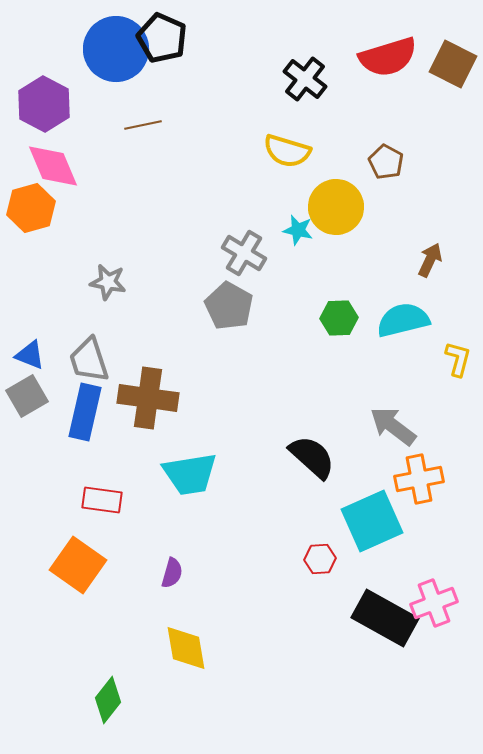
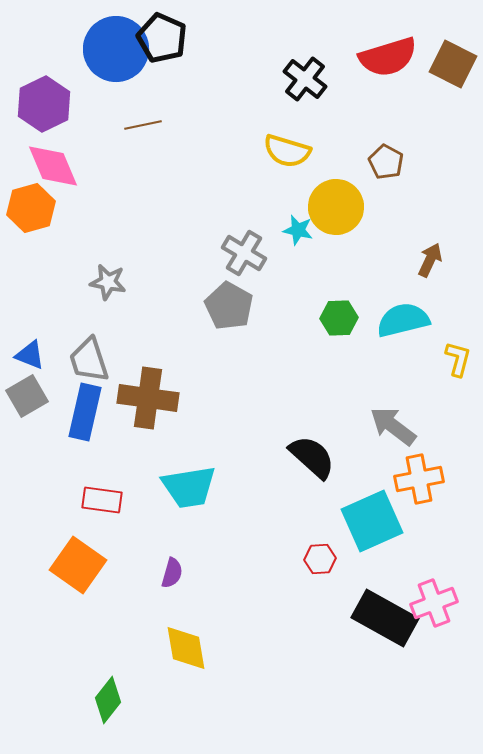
purple hexagon: rotated 6 degrees clockwise
cyan trapezoid: moved 1 px left, 13 px down
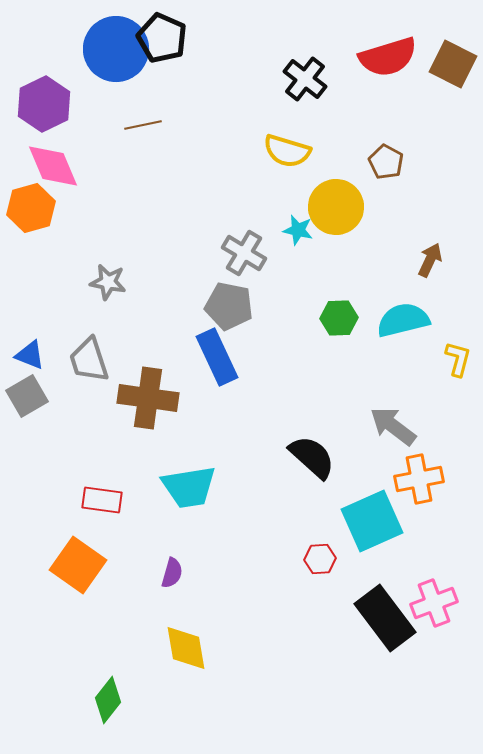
gray pentagon: rotated 18 degrees counterclockwise
blue rectangle: moved 132 px right, 55 px up; rotated 38 degrees counterclockwise
black rectangle: rotated 24 degrees clockwise
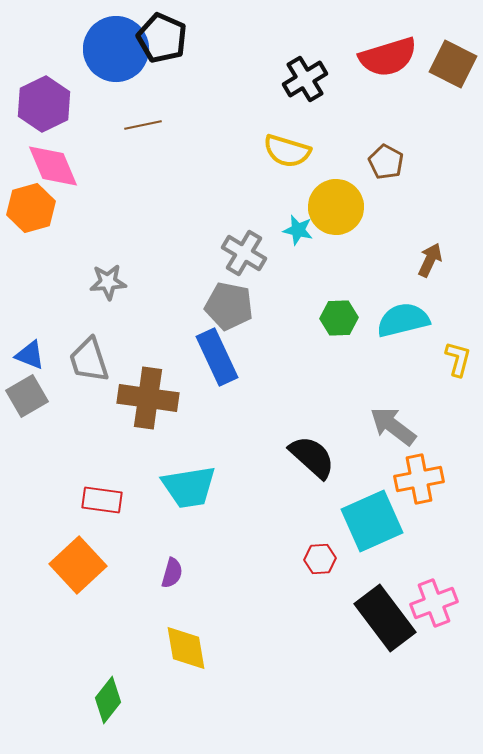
black cross: rotated 21 degrees clockwise
gray star: rotated 15 degrees counterclockwise
orange square: rotated 12 degrees clockwise
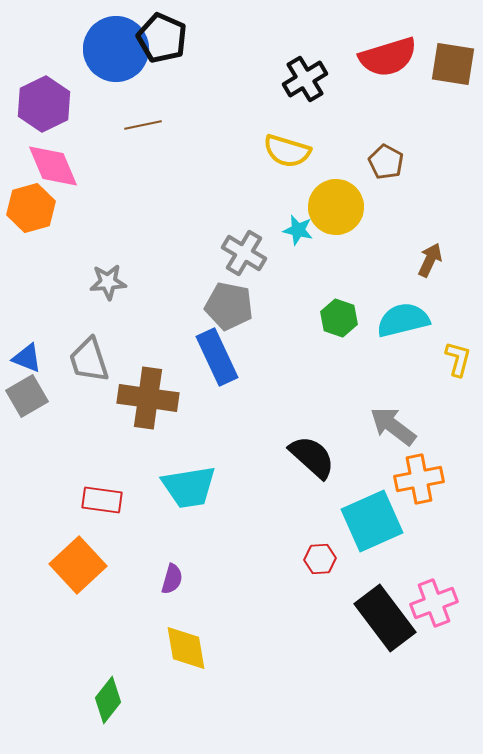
brown square: rotated 18 degrees counterclockwise
green hexagon: rotated 21 degrees clockwise
blue triangle: moved 3 px left, 3 px down
purple semicircle: moved 6 px down
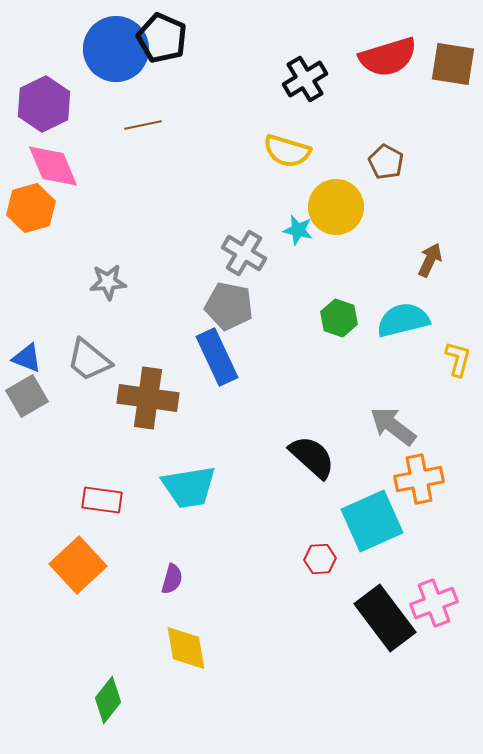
gray trapezoid: rotated 33 degrees counterclockwise
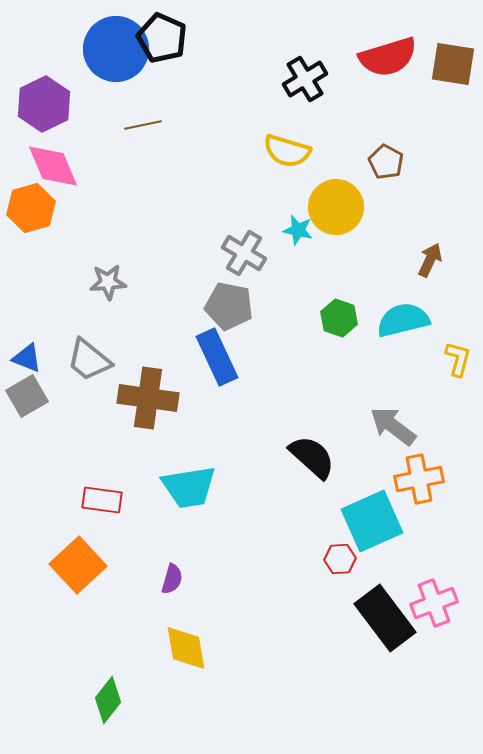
red hexagon: moved 20 px right
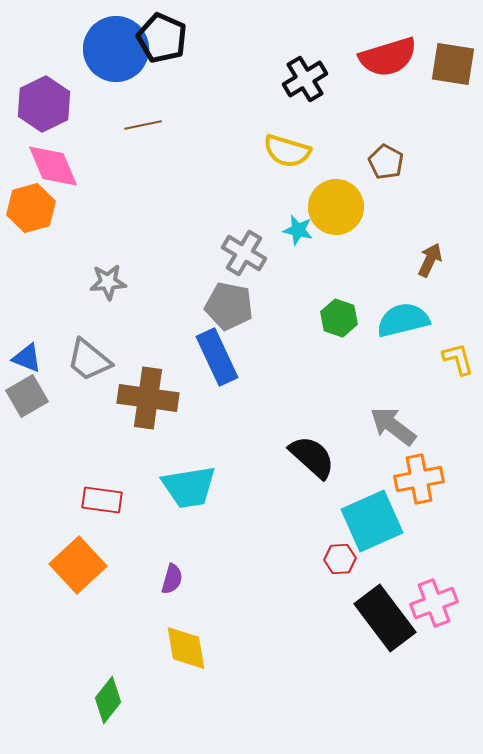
yellow L-shape: rotated 30 degrees counterclockwise
